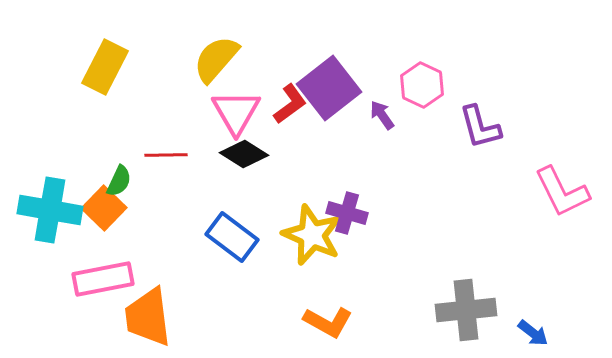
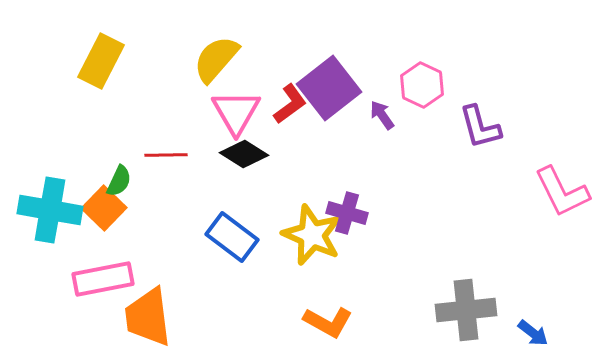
yellow rectangle: moved 4 px left, 6 px up
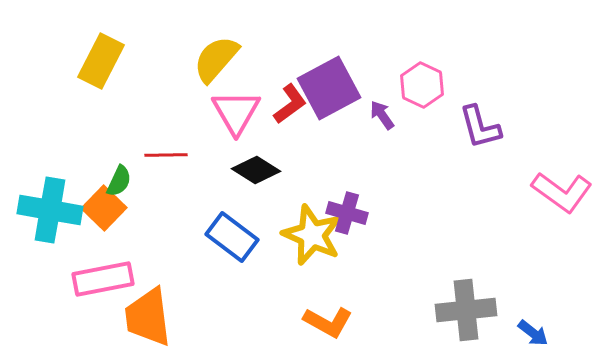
purple square: rotated 10 degrees clockwise
black diamond: moved 12 px right, 16 px down
pink L-shape: rotated 28 degrees counterclockwise
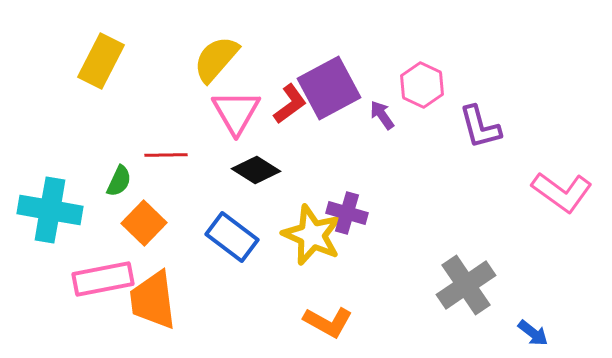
orange square: moved 40 px right, 15 px down
gray cross: moved 25 px up; rotated 28 degrees counterclockwise
orange trapezoid: moved 5 px right, 17 px up
